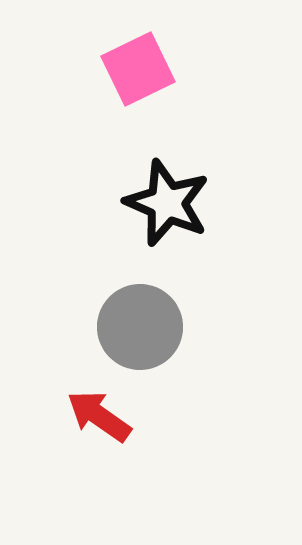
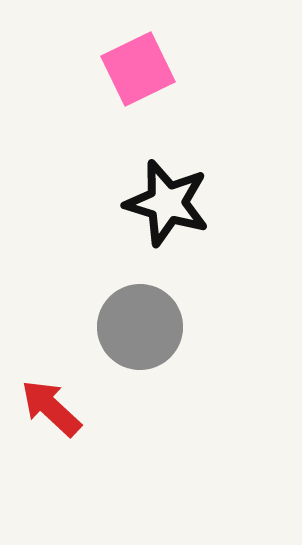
black star: rotated 6 degrees counterclockwise
red arrow: moved 48 px left, 8 px up; rotated 8 degrees clockwise
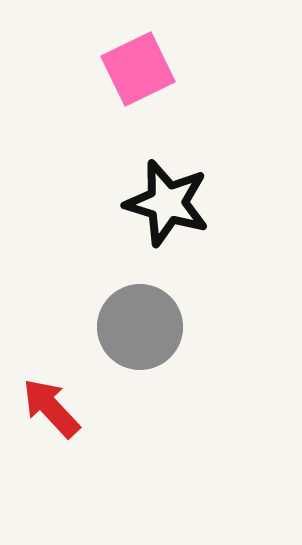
red arrow: rotated 4 degrees clockwise
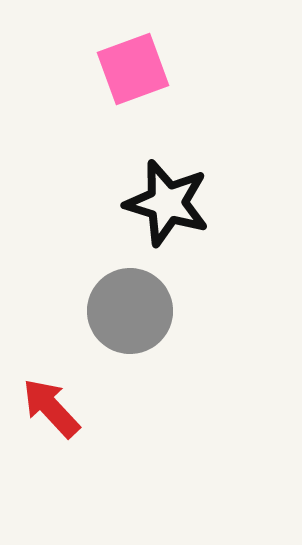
pink square: moved 5 px left; rotated 6 degrees clockwise
gray circle: moved 10 px left, 16 px up
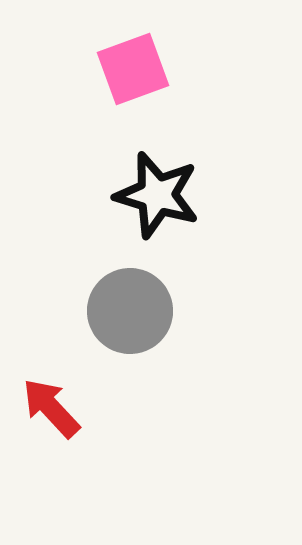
black star: moved 10 px left, 8 px up
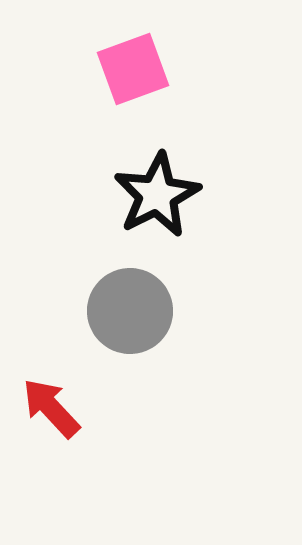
black star: rotated 28 degrees clockwise
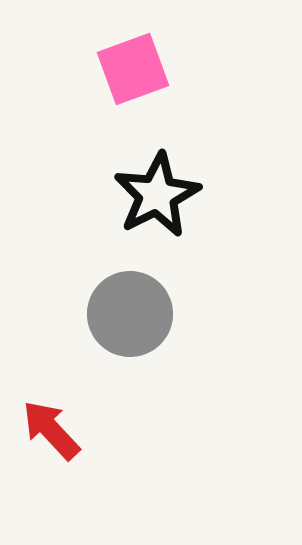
gray circle: moved 3 px down
red arrow: moved 22 px down
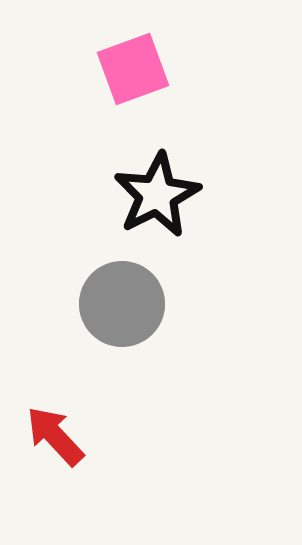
gray circle: moved 8 px left, 10 px up
red arrow: moved 4 px right, 6 px down
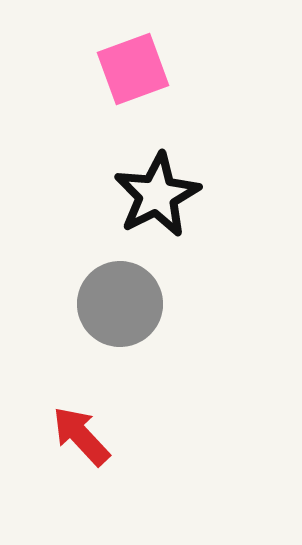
gray circle: moved 2 px left
red arrow: moved 26 px right
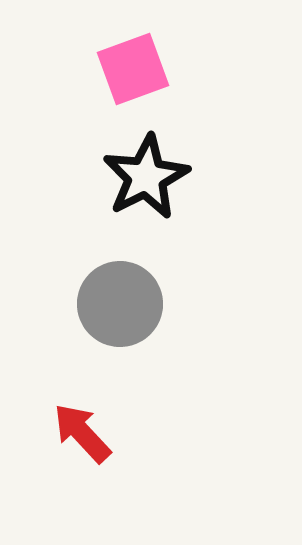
black star: moved 11 px left, 18 px up
red arrow: moved 1 px right, 3 px up
